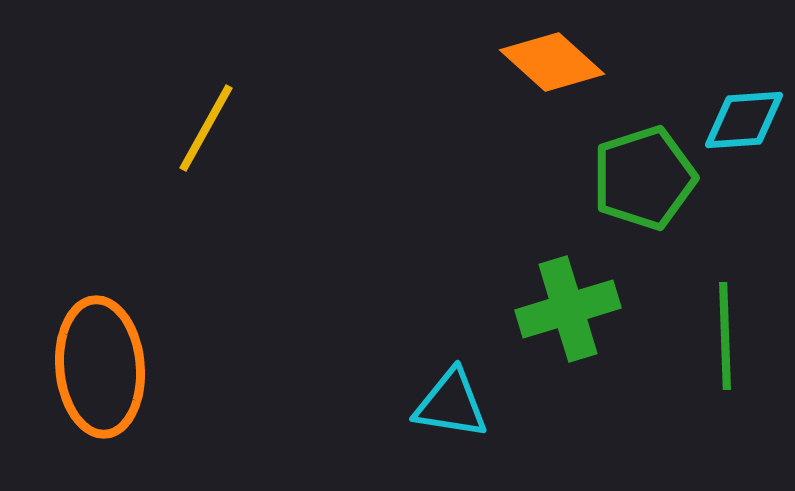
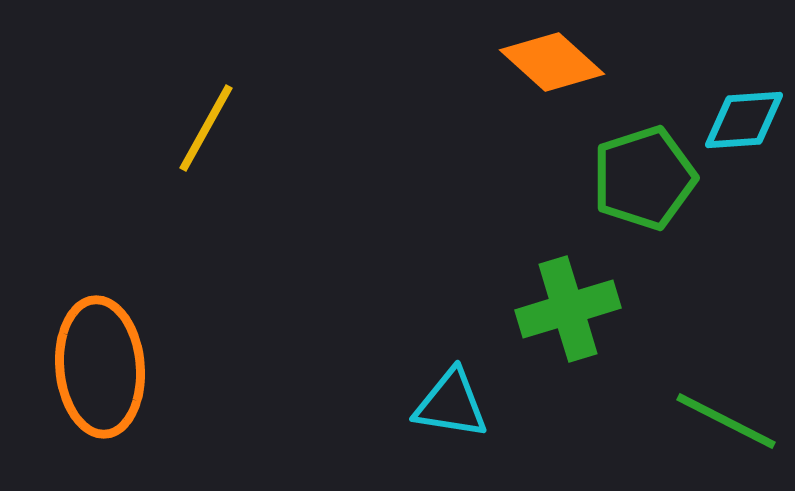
green line: moved 1 px right, 85 px down; rotated 61 degrees counterclockwise
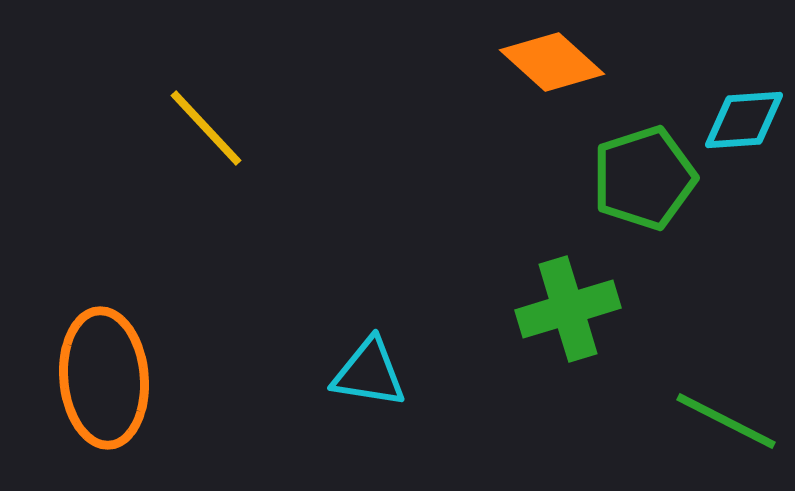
yellow line: rotated 72 degrees counterclockwise
orange ellipse: moved 4 px right, 11 px down
cyan triangle: moved 82 px left, 31 px up
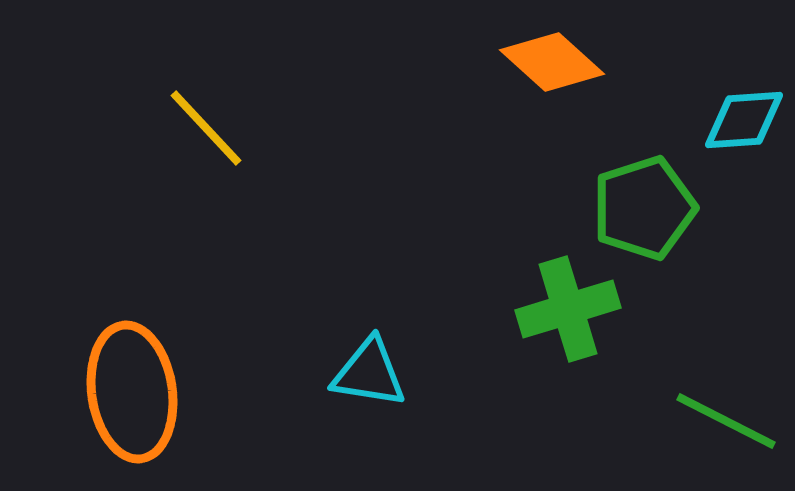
green pentagon: moved 30 px down
orange ellipse: moved 28 px right, 14 px down; rotated 3 degrees counterclockwise
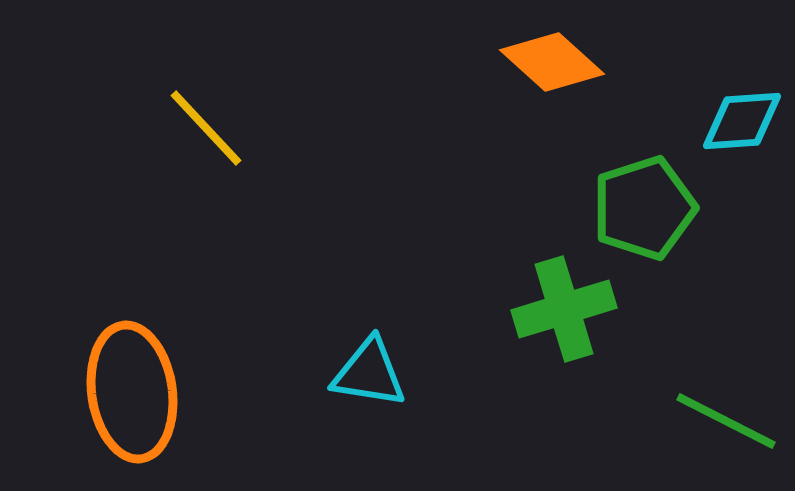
cyan diamond: moved 2 px left, 1 px down
green cross: moved 4 px left
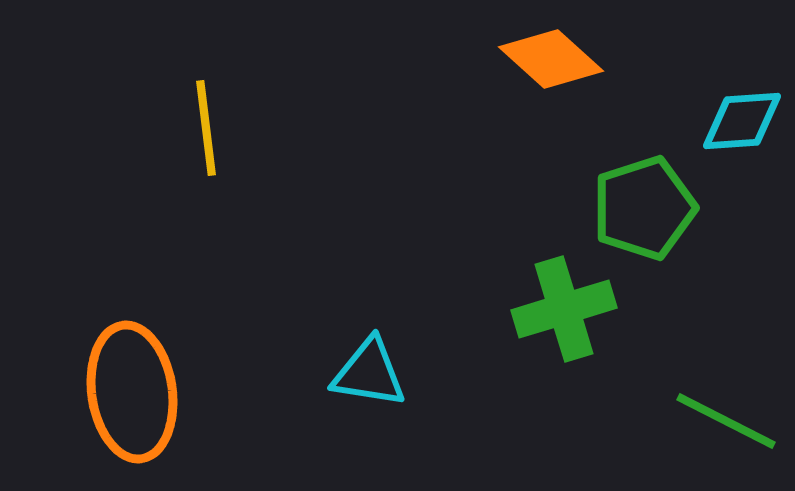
orange diamond: moved 1 px left, 3 px up
yellow line: rotated 36 degrees clockwise
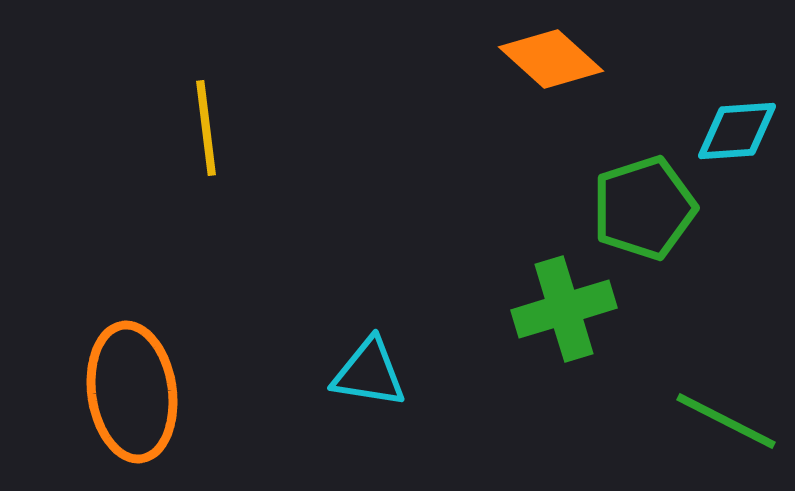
cyan diamond: moved 5 px left, 10 px down
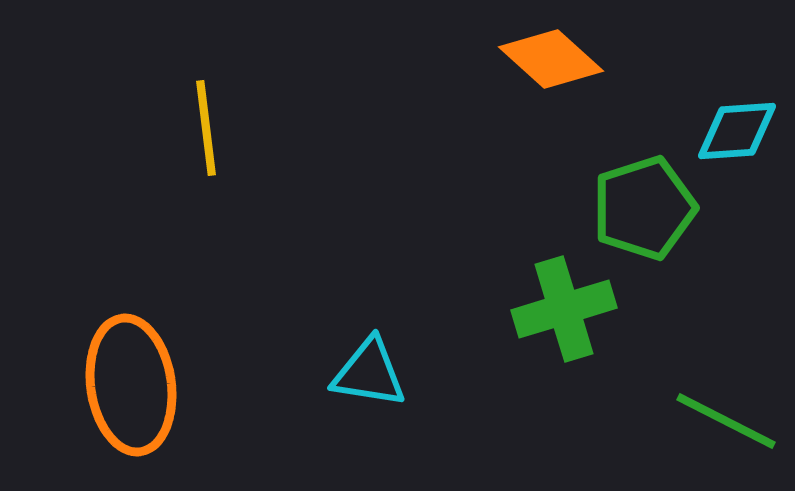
orange ellipse: moved 1 px left, 7 px up
